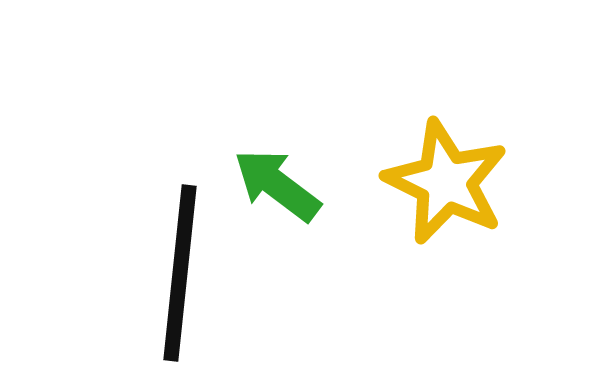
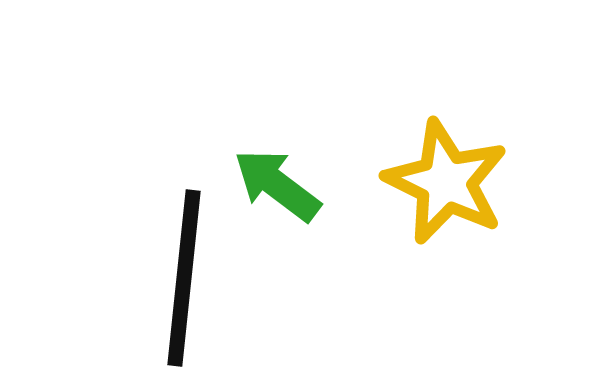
black line: moved 4 px right, 5 px down
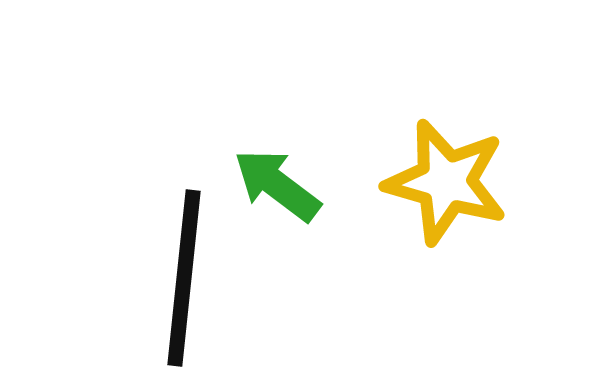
yellow star: rotated 10 degrees counterclockwise
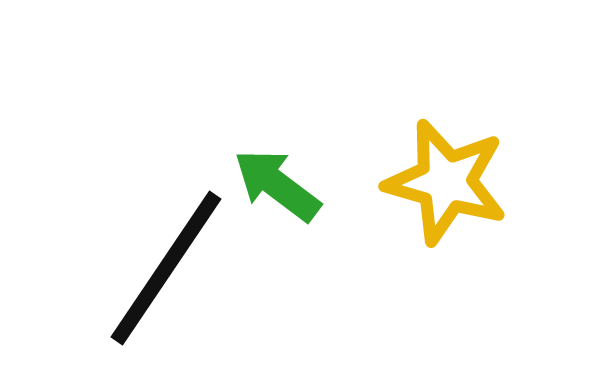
black line: moved 18 px left, 10 px up; rotated 28 degrees clockwise
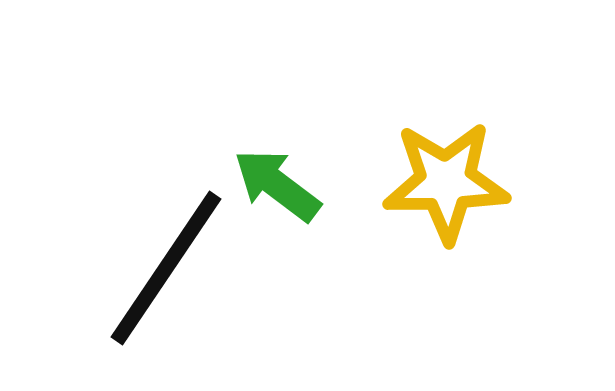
yellow star: rotated 17 degrees counterclockwise
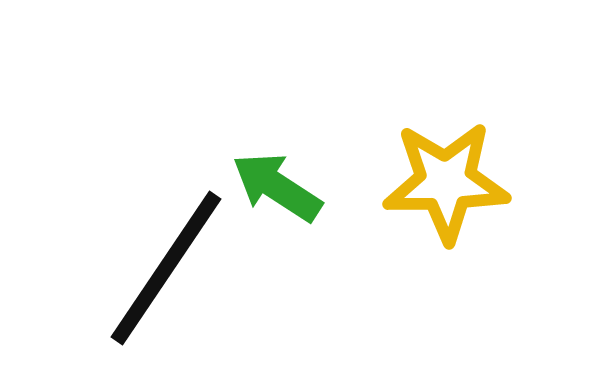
green arrow: moved 2 px down; rotated 4 degrees counterclockwise
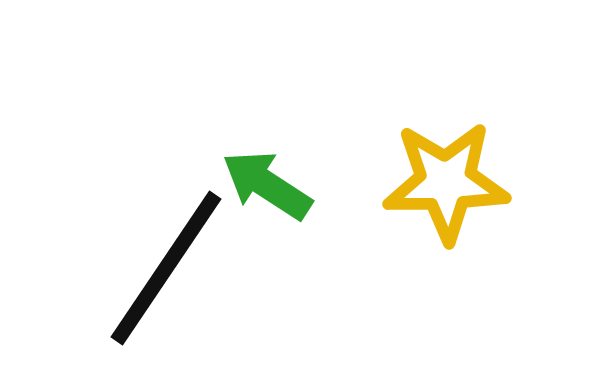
green arrow: moved 10 px left, 2 px up
